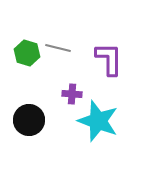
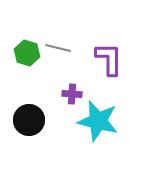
cyan star: rotated 6 degrees counterclockwise
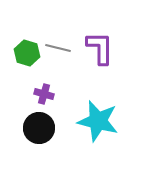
purple L-shape: moved 9 px left, 11 px up
purple cross: moved 28 px left; rotated 12 degrees clockwise
black circle: moved 10 px right, 8 px down
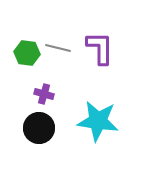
green hexagon: rotated 10 degrees counterclockwise
cyan star: rotated 6 degrees counterclockwise
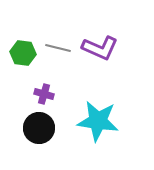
purple L-shape: rotated 114 degrees clockwise
green hexagon: moved 4 px left
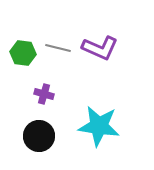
cyan star: moved 1 px right, 5 px down
black circle: moved 8 px down
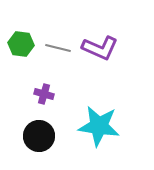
green hexagon: moved 2 px left, 9 px up
